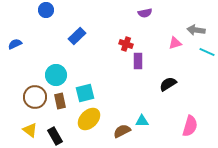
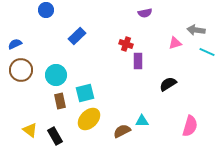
brown circle: moved 14 px left, 27 px up
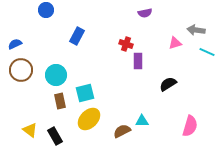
blue rectangle: rotated 18 degrees counterclockwise
